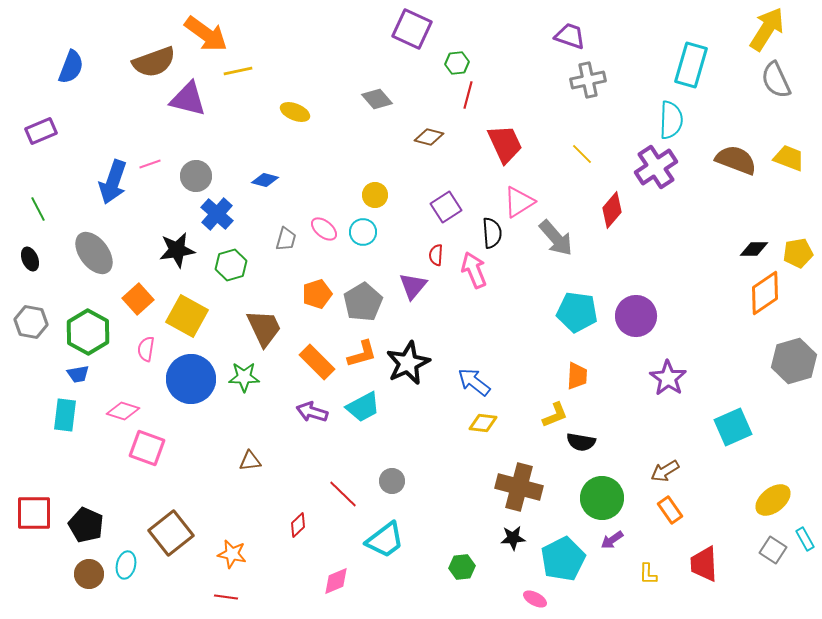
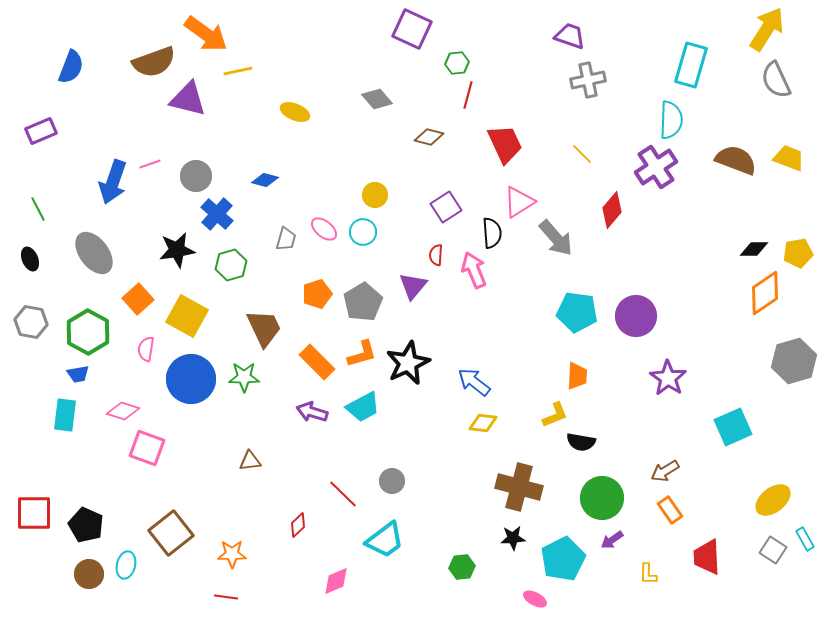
orange star at (232, 554): rotated 12 degrees counterclockwise
red trapezoid at (704, 564): moved 3 px right, 7 px up
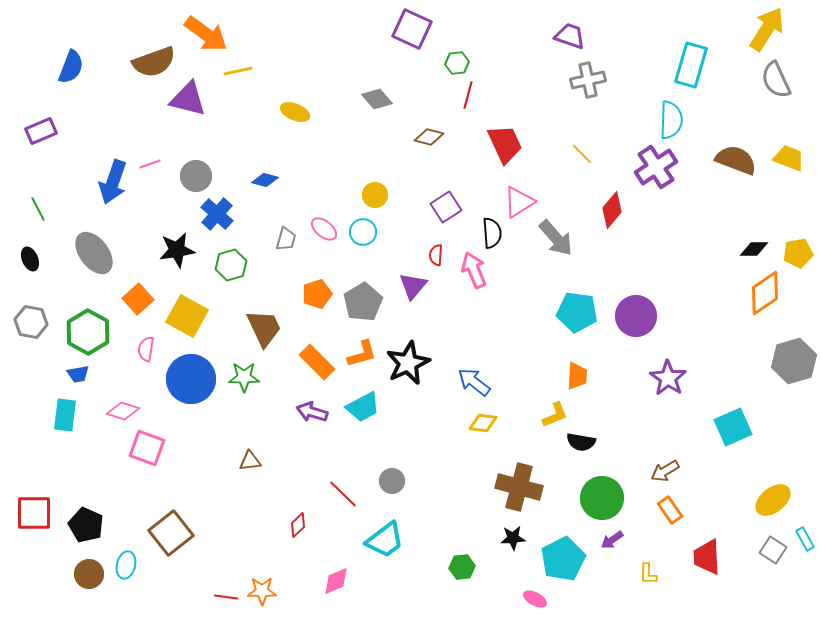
orange star at (232, 554): moved 30 px right, 37 px down
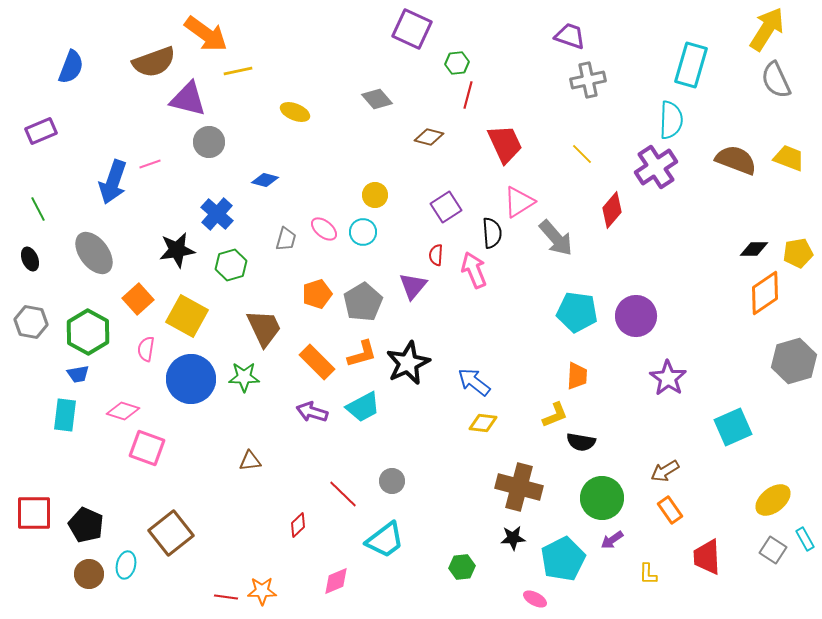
gray circle at (196, 176): moved 13 px right, 34 px up
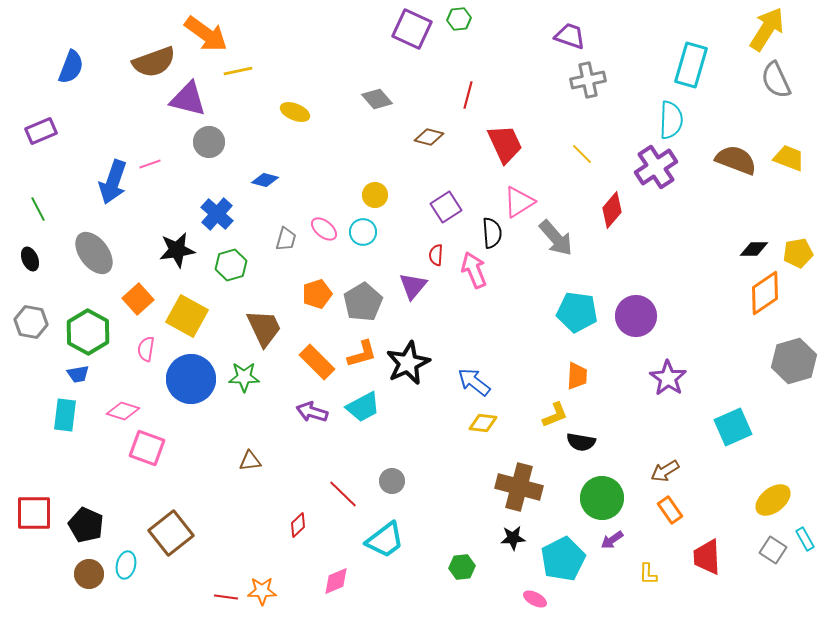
green hexagon at (457, 63): moved 2 px right, 44 px up
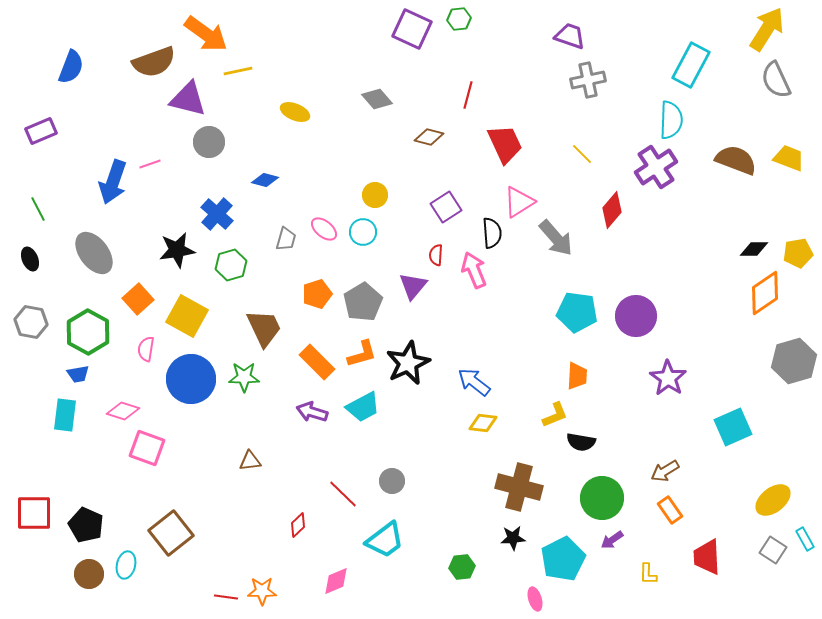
cyan rectangle at (691, 65): rotated 12 degrees clockwise
pink ellipse at (535, 599): rotated 45 degrees clockwise
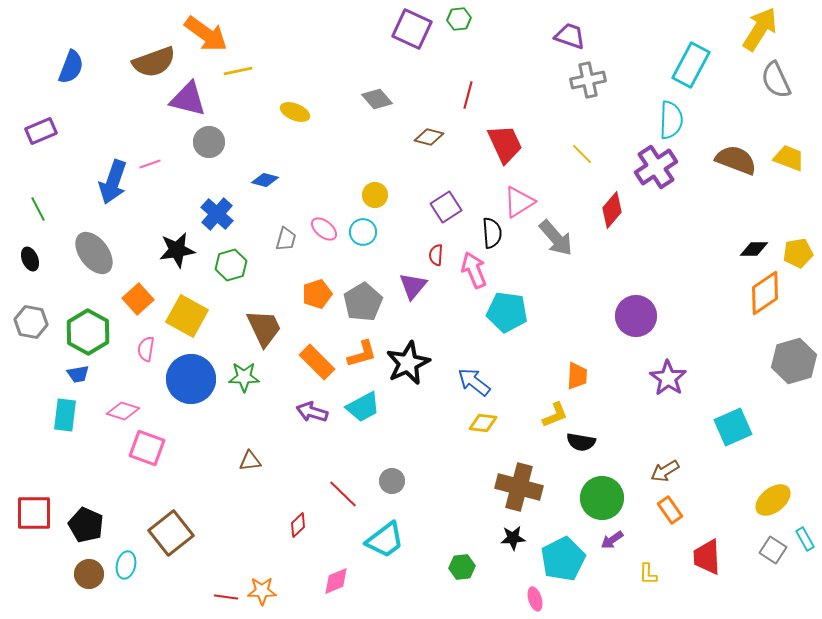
yellow arrow at (767, 29): moved 7 px left
cyan pentagon at (577, 312): moved 70 px left
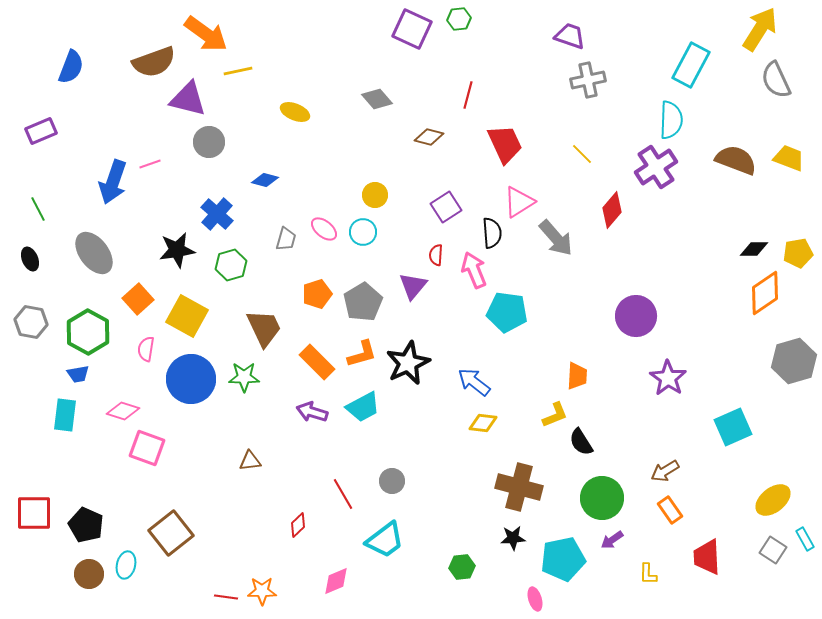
black semicircle at (581, 442): rotated 48 degrees clockwise
red line at (343, 494): rotated 16 degrees clockwise
cyan pentagon at (563, 559): rotated 15 degrees clockwise
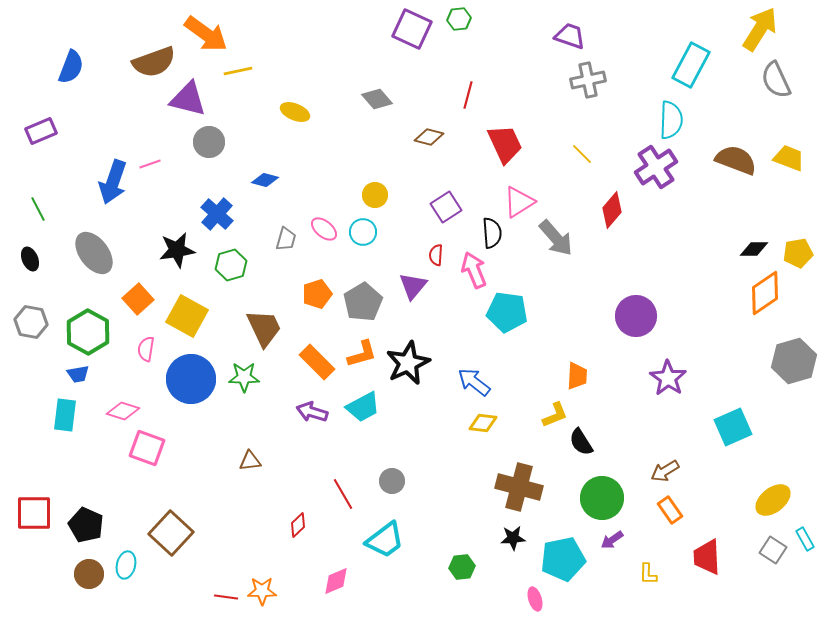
brown square at (171, 533): rotated 9 degrees counterclockwise
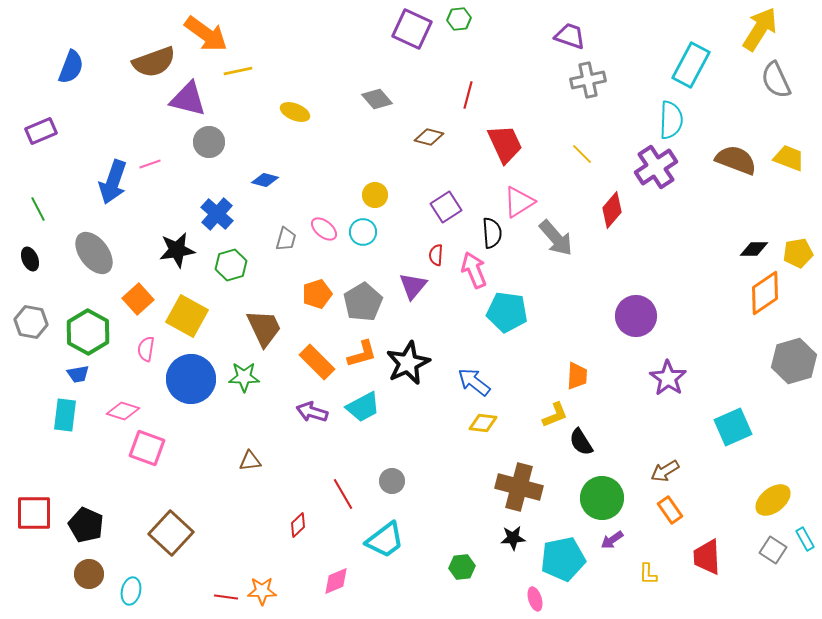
cyan ellipse at (126, 565): moved 5 px right, 26 px down
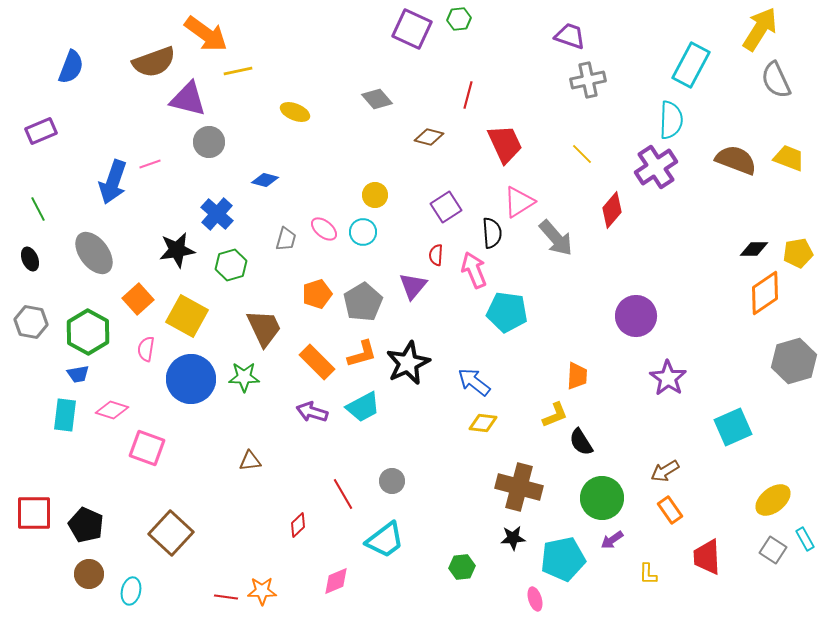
pink diamond at (123, 411): moved 11 px left, 1 px up
